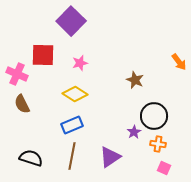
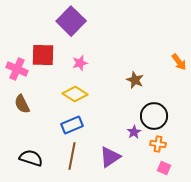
pink cross: moved 5 px up
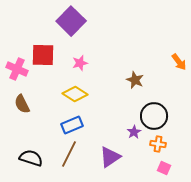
brown line: moved 3 px left, 2 px up; rotated 16 degrees clockwise
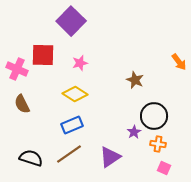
brown line: rotated 28 degrees clockwise
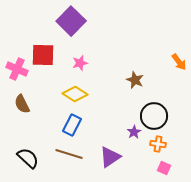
blue rectangle: rotated 40 degrees counterclockwise
brown line: rotated 52 degrees clockwise
black semicircle: moved 3 px left; rotated 25 degrees clockwise
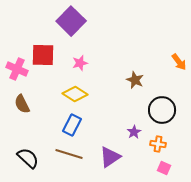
black circle: moved 8 px right, 6 px up
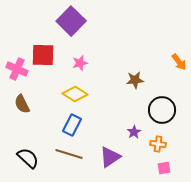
brown star: rotated 30 degrees counterclockwise
pink square: rotated 32 degrees counterclockwise
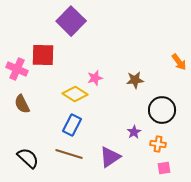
pink star: moved 15 px right, 15 px down
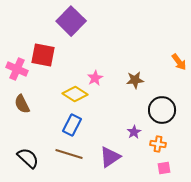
red square: rotated 10 degrees clockwise
pink star: rotated 14 degrees counterclockwise
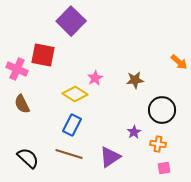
orange arrow: rotated 12 degrees counterclockwise
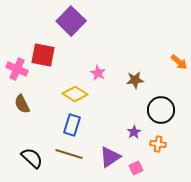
pink star: moved 3 px right, 5 px up; rotated 14 degrees counterclockwise
black circle: moved 1 px left
blue rectangle: rotated 10 degrees counterclockwise
black semicircle: moved 4 px right
pink square: moved 28 px left; rotated 16 degrees counterclockwise
